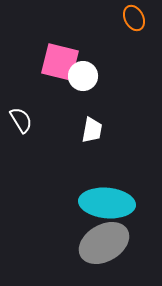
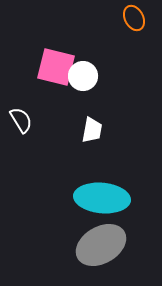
pink square: moved 4 px left, 5 px down
cyan ellipse: moved 5 px left, 5 px up
gray ellipse: moved 3 px left, 2 px down
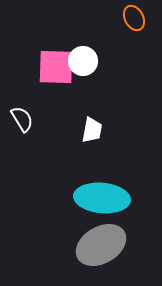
pink square: rotated 12 degrees counterclockwise
white circle: moved 15 px up
white semicircle: moved 1 px right, 1 px up
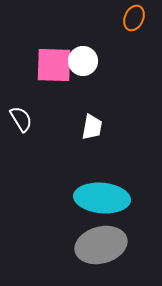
orange ellipse: rotated 50 degrees clockwise
pink square: moved 2 px left, 2 px up
white semicircle: moved 1 px left
white trapezoid: moved 3 px up
gray ellipse: rotated 15 degrees clockwise
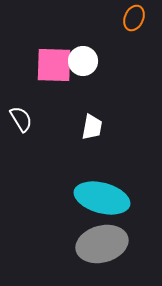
cyan ellipse: rotated 10 degrees clockwise
gray ellipse: moved 1 px right, 1 px up
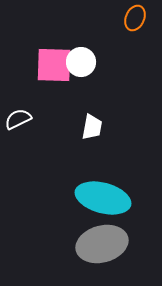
orange ellipse: moved 1 px right
white circle: moved 2 px left, 1 px down
white semicircle: moved 3 px left; rotated 84 degrees counterclockwise
cyan ellipse: moved 1 px right
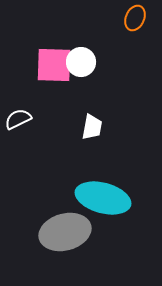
gray ellipse: moved 37 px left, 12 px up
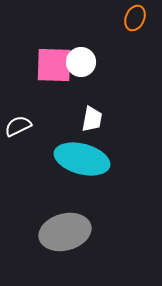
white semicircle: moved 7 px down
white trapezoid: moved 8 px up
cyan ellipse: moved 21 px left, 39 px up
